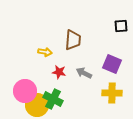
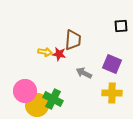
red star: moved 18 px up
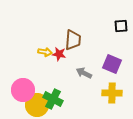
pink circle: moved 2 px left, 1 px up
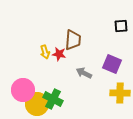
yellow arrow: rotated 64 degrees clockwise
yellow cross: moved 8 px right
yellow circle: moved 1 px up
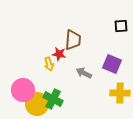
yellow arrow: moved 4 px right, 12 px down
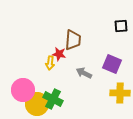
yellow arrow: moved 1 px right, 1 px up; rotated 24 degrees clockwise
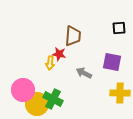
black square: moved 2 px left, 2 px down
brown trapezoid: moved 4 px up
purple square: moved 2 px up; rotated 12 degrees counterclockwise
